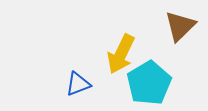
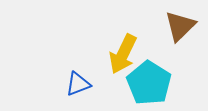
yellow arrow: moved 2 px right
cyan pentagon: rotated 9 degrees counterclockwise
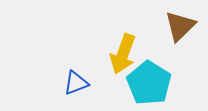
yellow arrow: rotated 6 degrees counterclockwise
blue triangle: moved 2 px left, 1 px up
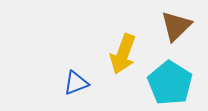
brown triangle: moved 4 px left
cyan pentagon: moved 21 px right
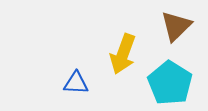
blue triangle: rotated 24 degrees clockwise
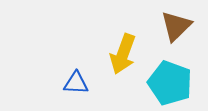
cyan pentagon: rotated 12 degrees counterclockwise
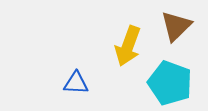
yellow arrow: moved 5 px right, 8 px up
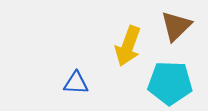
cyan pentagon: rotated 18 degrees counterclockwise
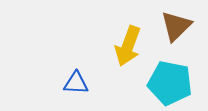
cyan pentagon: rotated 9 degrees clockwise
